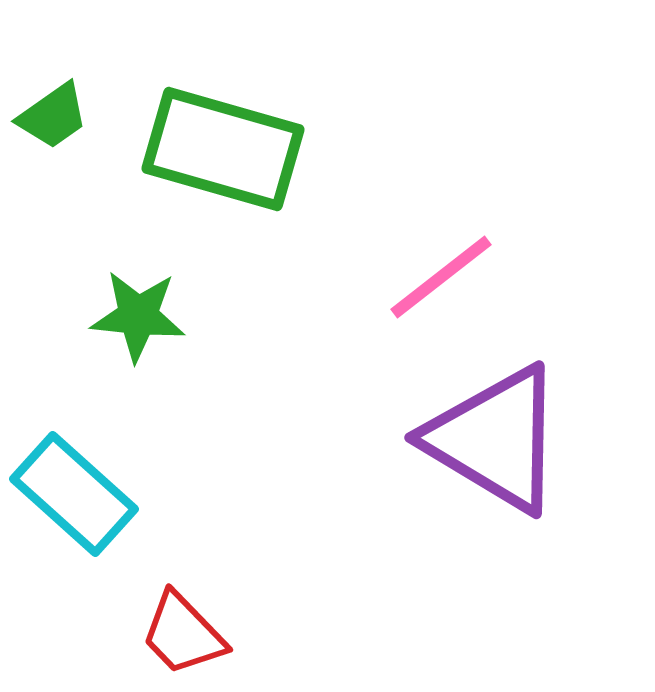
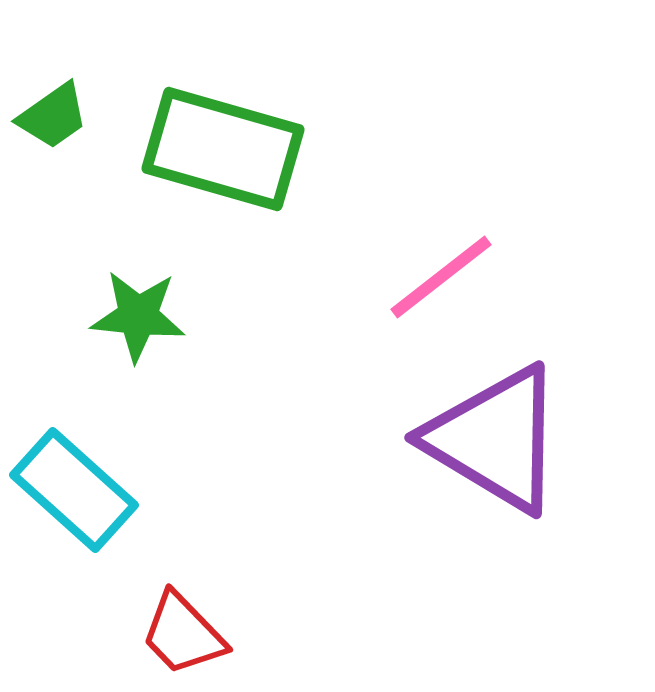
cyan rectangle: moved 4 px up
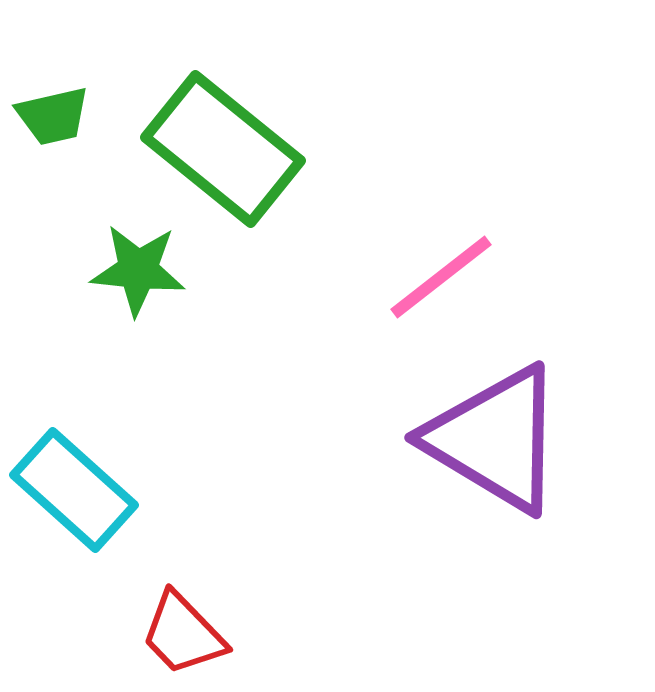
green trapezoid: rotated 22 degrees clockwise
green rectangle: rotated 23 degrees clockwise
green star: moved 46 px up
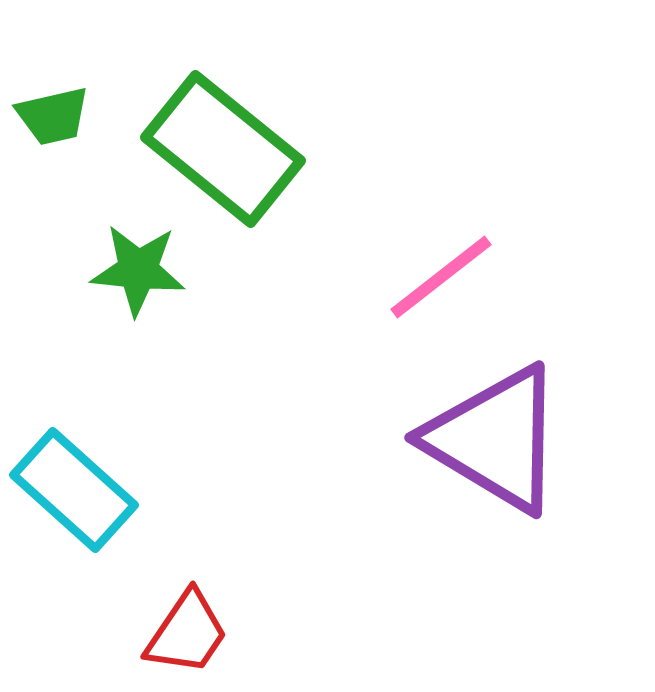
red trapezoid: moved 4 px right, 1 px up; rotated 102 degrees counterclockwise
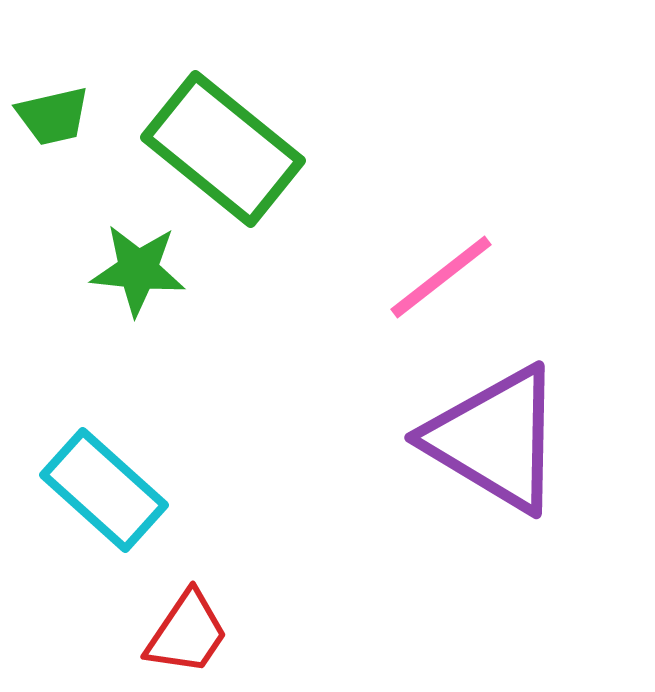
cyan rectangle: moved 30 px right
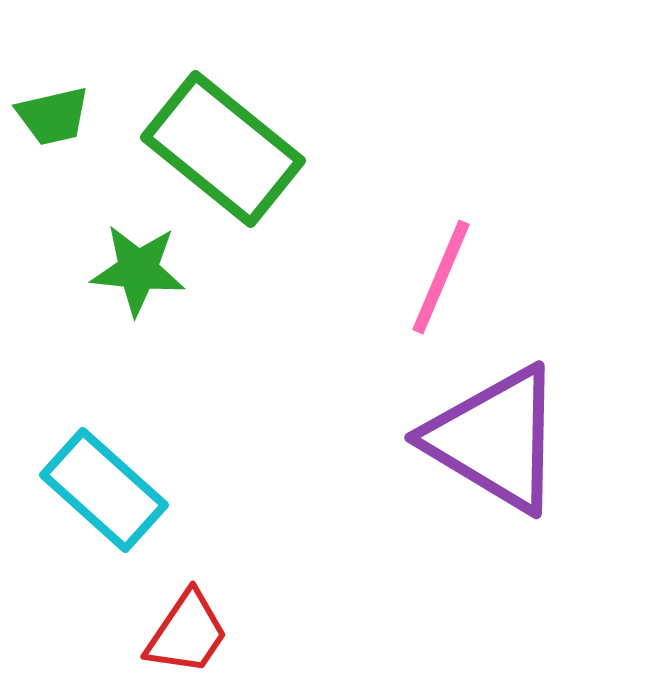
pink line: rotated 29 degrees counterclockwise
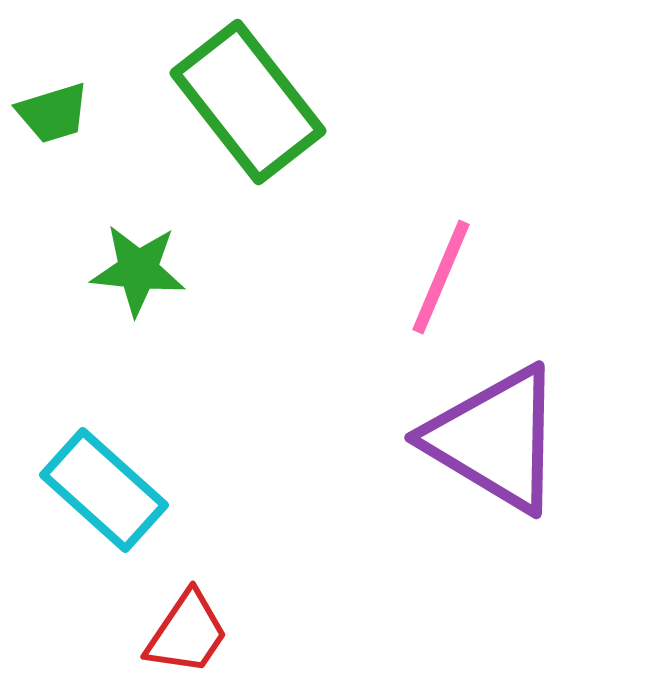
green trapezoid: moved 3 px up; rotated 4 degrees counterclockwise
green rectangle: moved 25 px right, 47 px up; rotated 13 degrees clockwise
